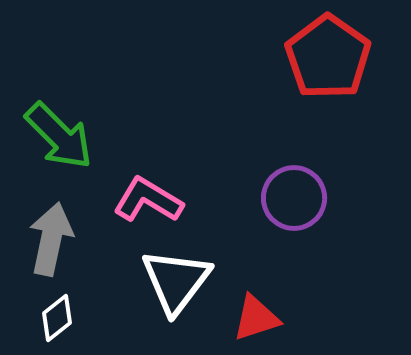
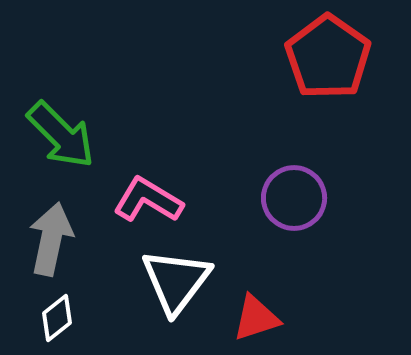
green arrow: moved 2 px right, 1 px up
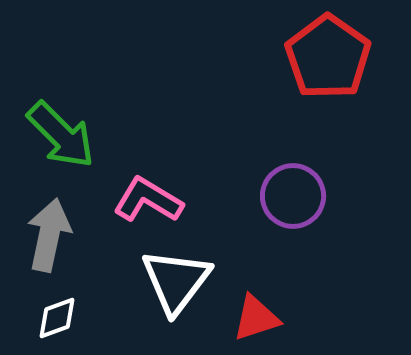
purple circle: moved 1 px left, 2 px up
gray arrow: moved 2 px left, 4 px up
white diamond: rotated 18 degrees clockwise
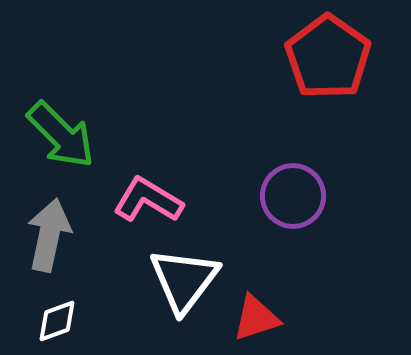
white triangle: moved 8 px right, 1 px up
white diamond: moved 3 px down
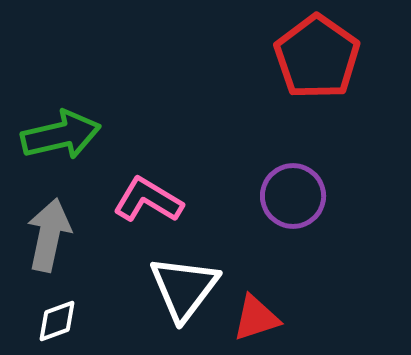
red pentagon: moved 11 px left
green arrow: rotated 58 degrees counterclockwise
white triangle: moved 8 px down
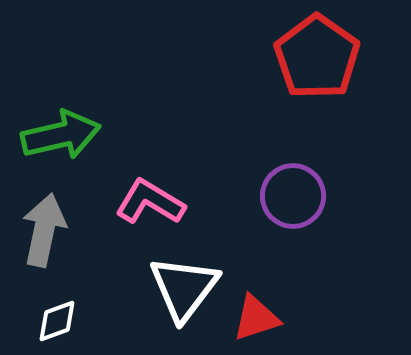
pink L-shape: moved 2 px right, 2 px down
gray arrow: moved 5 px left, 5 px up
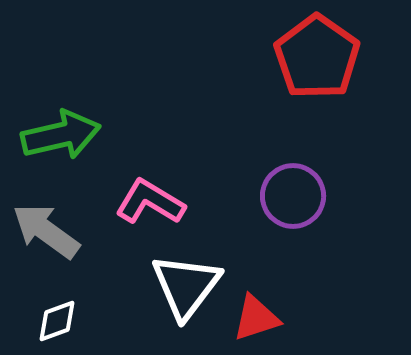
gray arrow: moved 2 px right, 1 px down; rotated 66 degrees counterclockwise
white triangle: moved 2 px right, 2 px up
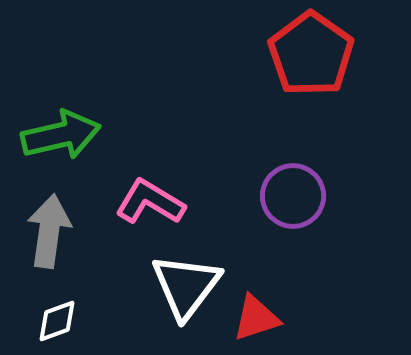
red pentagon: moved 6 px left, 3 px up
gray arrow: moved 3 px right; rotated 62 degrees clockwise
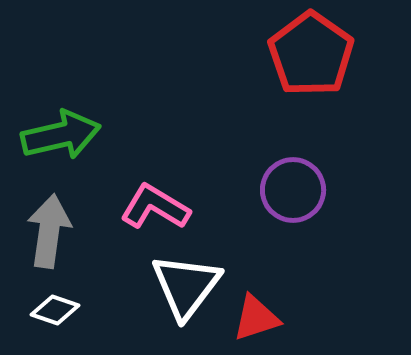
purple circle: moved 6 px up
pink L-shape: moved 5 px right, 5 px down
white diamond: moved 2 px left, 11 px up; rotated 39 degrees clockwise
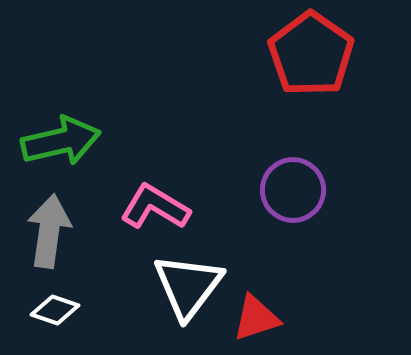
green arrow: moved 6 px down
white triangle: moved 2 px right
